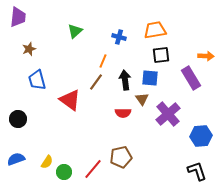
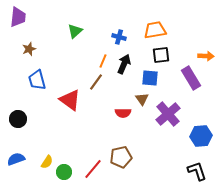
black arrow: moved 1 px left, 16 px up; rotated 30 degrees clockwise
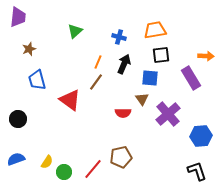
orange line: moved 5 px left, 1 px down
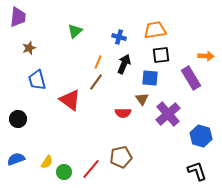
brown star: moved 1 px up
blue hexagon: rotated 20 degrees clockwise
red line: moved 2 px left
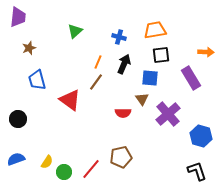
orange arrow: moved 4 px up
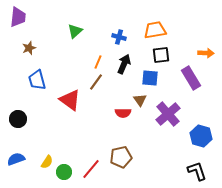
orange arrow: moved 1 px down
brown triangle: moved 2 px left, 1 px down
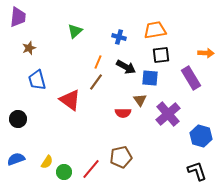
black arrow: moved 2 px right, 3 px down; rotated 96 degrees clockwise
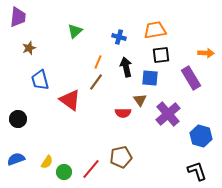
black arrow: rotated 132 degrees counterclockwise
blue trapezoid: moved 3 px right
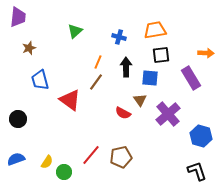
black arrow: rotated 12 degrees clockwise
red semicircle: rotated 28 degrees clockwise
red line: moved 14 px up
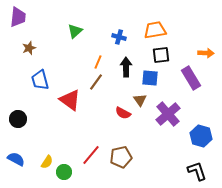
blue semicircle: rotated 48 degrees clockwise
